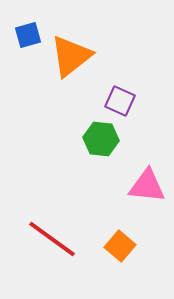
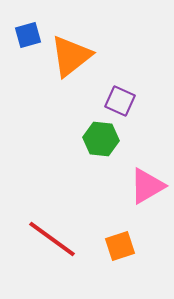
pink triangle: rotated 36 degrees counterclockwise
orange square: rotated 32 degrees clockwise
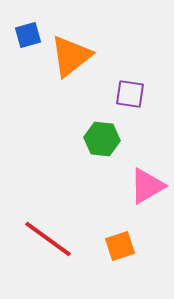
purple square: moved 10 px right, 7 px up; rotated 16 degrees counterclockwise
green hexagon: moved 1 px right
red line: moved 4 px left
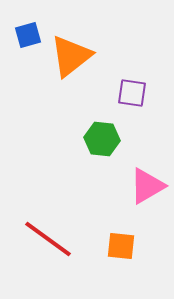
purple square: moved 2 px right, 1 px up
orange square: moved 1 px right; rotated 24 degrees clockwise
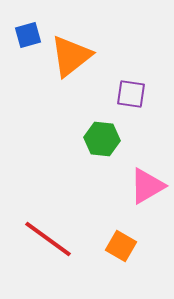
purple square: moved 1 px left, 1 px down
orange square: rotated 24 degrees clockwise
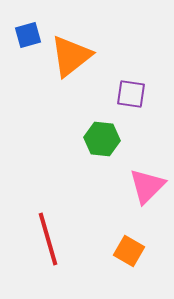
pink triangle: rotated 15 degrees counterclockwise
red line: rotated 38 degrees clockwise
orange square: moved 8 px right, 5 px down
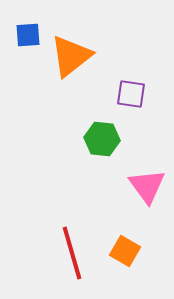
blue square: rotated 12 degrees clockwise
pink triangle: rotated 21 degrees counterclockwise
red line: moved 24 px right, 14 px down
orange square: moved 4 px left
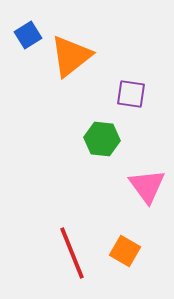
blue square: rotated 28 degrees counterclockwise
red line: rotated 6 degrees counterclockwise
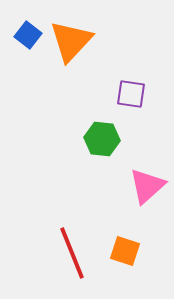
blue square: rotated 20 degrees counterclockwise
orange triangle: moved 15 px up; rotated 9 degrees counterclockwise
pink triangle: rotated 24 degrees clockwise
orange square: rotated 12 degrees counterclockwise
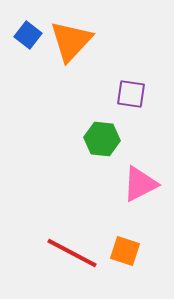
pink triangle: moved 7 px left, 2 px up; rotated 15 degrees clockwise
red line: rotated 40 degrees counterclockwise
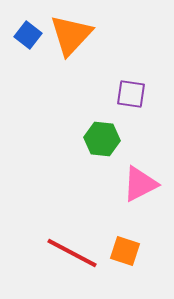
orange triangle: moved 6 px up
